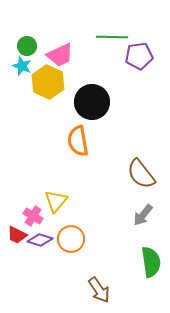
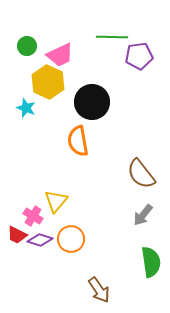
cyan star: moved 4 px right, 42 px down
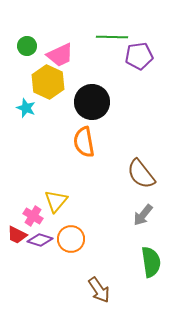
orange semicircle: moved 6 px right, 1 px down
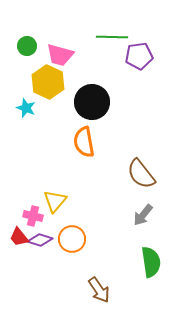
pink trapezoid: rotated 40 degrees clockwise
yellow triangle: moved 1 px left
pink cross: rotated 18 degrees counterclockwise
red trapezoid: moved 2 px right, 2 px down; rotated 25 degrees clockwise
orange circle: moved 1 px right
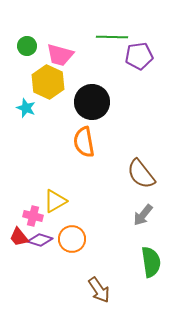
yellow triangle: rotated 20 degrees clockwise
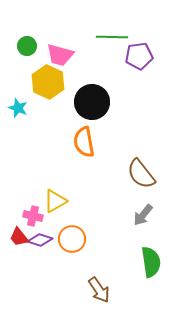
cyan star: moved 8 px left
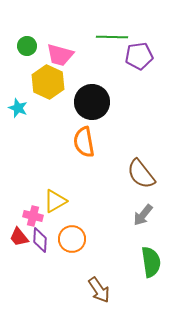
purple diamond: rotated 75 degrees clockwise
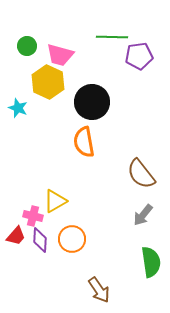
red trapezoid: moved 3 px left, 1 px up; rotated 100 degrees counterclockwise
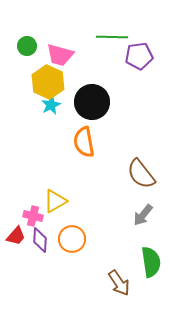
cyan star: moved 33 px right, 3 px up; rotated 24 degrees clockwise
brown arrow: moved 20 px right, 7 px up
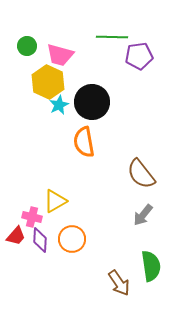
cyan star: moved 8 px right
pink cross: moved 1 px left, 1 px down
green semicircle: moved 4 px down
